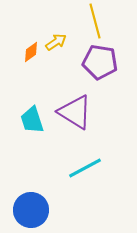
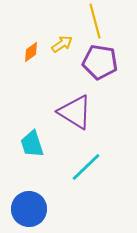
yellow arrow: moved 6 px right, 2 px down
cyan trapezoid: moved 24 px down
cyan line: moved 1 px right, 1 px up; rotated 16 degrees counterclockwise
blue circle: moved 2 px left, 1 px up
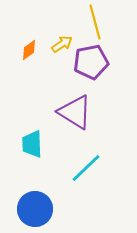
yellow line: moved 1 px down
orange diamond: moved 2 px left, 2 px up
purple pentagon: moved 9 px left; rotated 20 degrees counterclockwise
cyan trapezoid: rotated 16 degrees clockwise
cyan line: moved 1 px down
blue circle: moved 6 px right
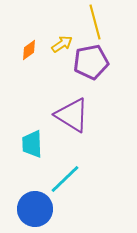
purple triangle: moved 3 px left, 3 px down
cyan line: moved 21 px left, 11 px down
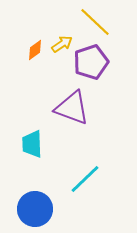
yellow line: rotated 32 degrees counterclockwise
orange diamond: moved 6 px right
purple pentagon: rotated 8 degrees counterclockwise
purple triangle: moved 7 px up; rotated 12 degrees counterclockwise
cyan line: moved 20 px right
